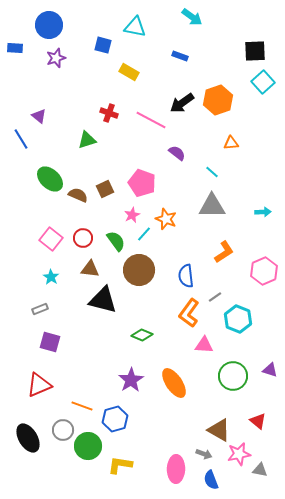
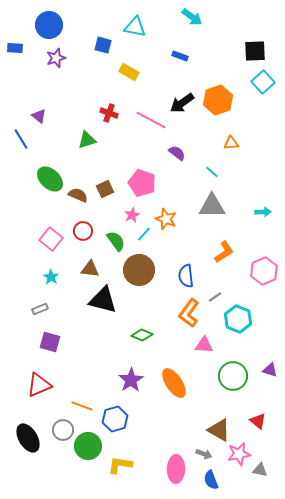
red circle at (83, 238): moved 7 px up
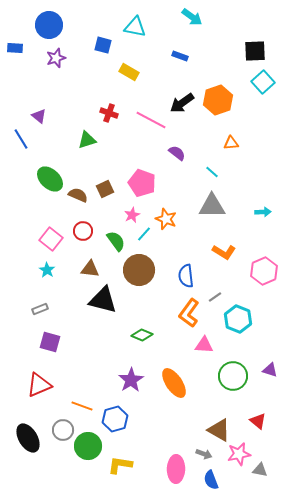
orange L-shape at (224, 252): rotated 65 degrees clockwise
cyan star at (51, 277): moved 4 px left, 7 px up
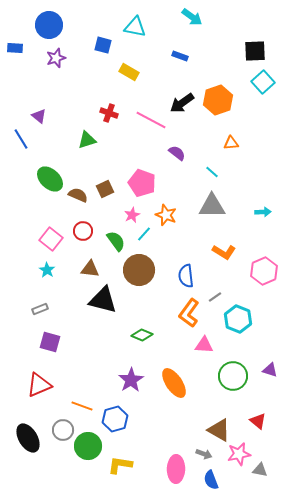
orange star at (166, 219): moved 4 px up
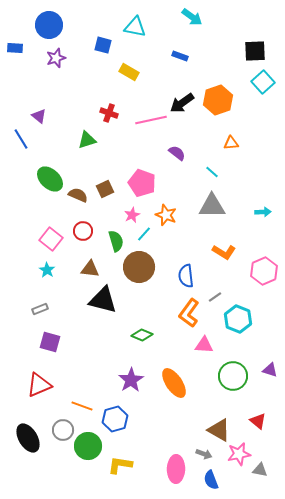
pink line at (151, 120): rotated 40 degrees counterclockwise
green semicircle at (116, 241): rotated 20 degrees clockwise
brown circle at (139, 270): moved 3 px up
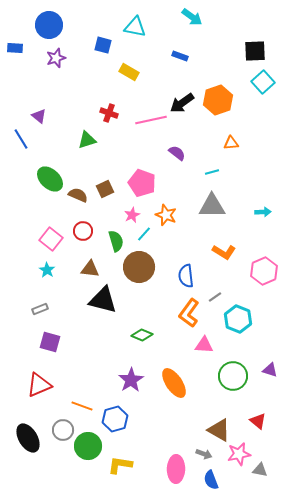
cyan line at (212, 172): rotated 56 degrees counterclockwise
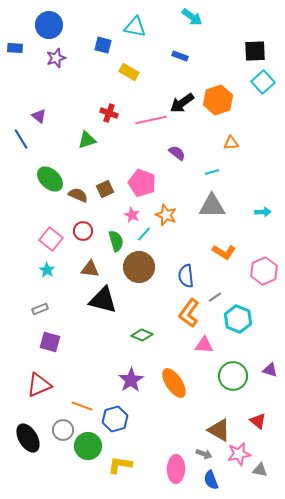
pink star at (132, 215): rotated 21 degrees counterclockwise
